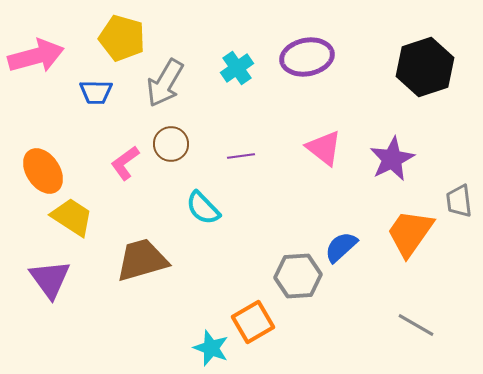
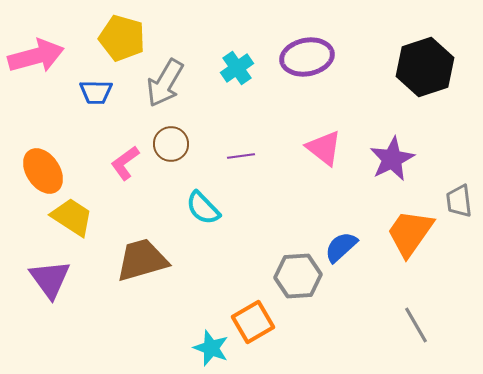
gray line: rotated 30 degrees clockwise
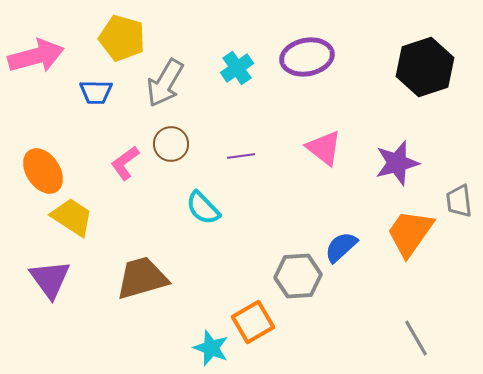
purple star: moved 5 px right, 4 px down; rotated 12 degrees clockwise
brown trapezoid: moved 18 px down
gray line: moved 13 px down
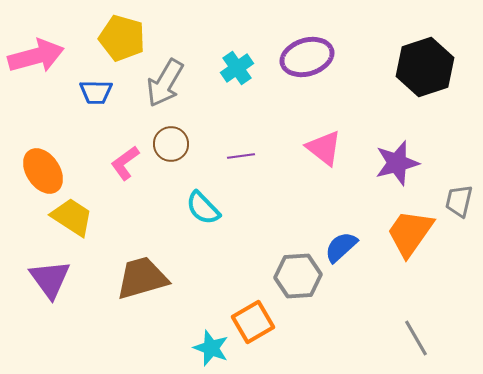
purple ellipse: rotated 6 degrees counterclockwise
gray trapezoid: rotated 20 degrees clockwise
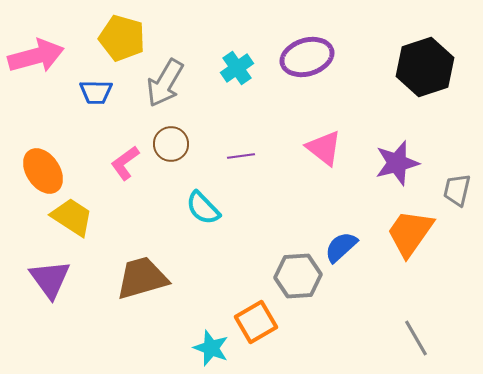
gray trapezoid: moved 2 px left, 11 px up
orange square: moved 3 px right
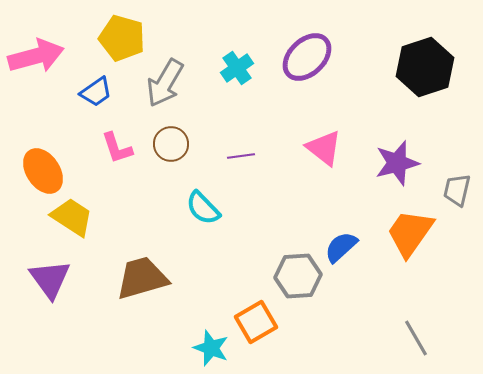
purple ellipse: rotated 27 degrees counterclockwise
blue trapezoid: rotated 36 degrees counterclockwise
pink L-shape: moved 8 px left, 15 px up; rotated 72 degrees counterclockwise
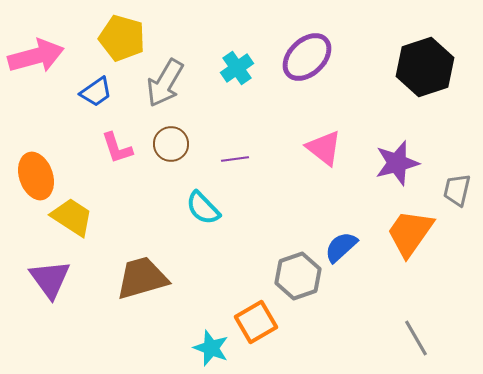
purple line: moved 6 px left, 3 px down
orange ellipse: moved 7 px left, 5 px down; rotated 15 degrees clockwise
gray hexagon: rotated 15 degrees counterclockwise
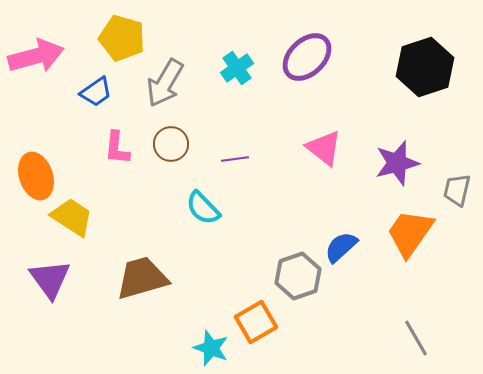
pink L-shape: rotated 24 degrees clockwise
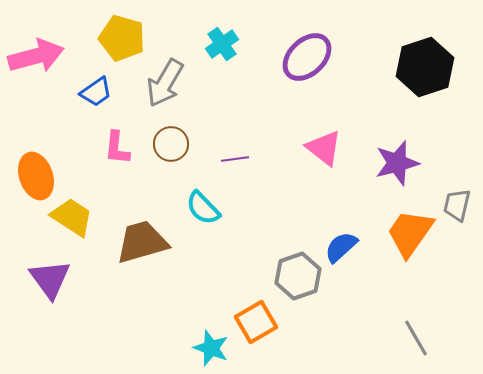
cyan cross: moved 15 px left, 24 px up
gray trapezoid: moved 15 px down
brown trapezoid: moved 36 px up
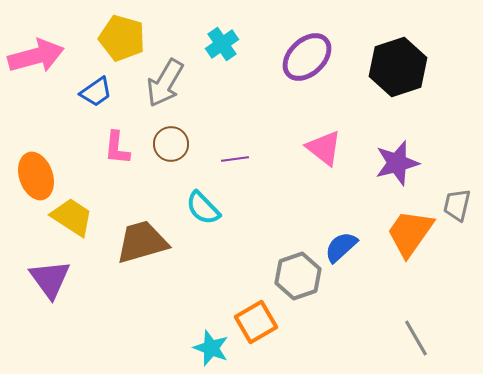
black hexagon: moved 27 px left
